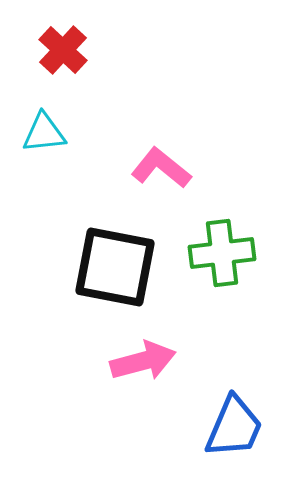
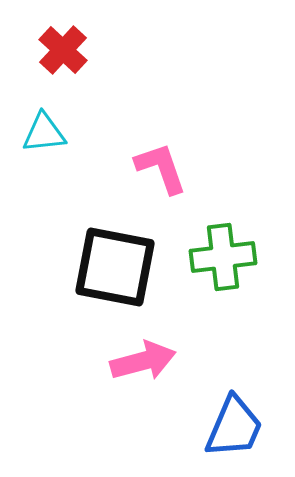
pink L-shape: rotated 32 degrees clockwise
green cross: moved 1 px right, 4 px down
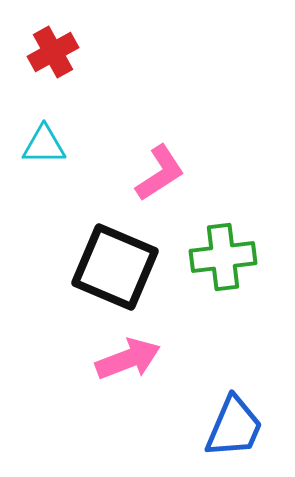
red cross: moved 10 px left, 2 px down; rotated 18 degrees clockwise
cyan triangle: moved 12 px down; rotated 6 degrees clockwise
pink L-shape: moved 1 px left, 5 px down; rotated 76 degrees clockwise
black square: rotated 12 degrees clockwise
pink arrow: moved 15 px left, 2 px up; rotated 6 degrees counterclockwise
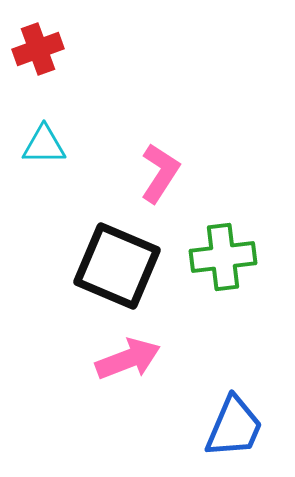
red cross: moved 15 px left, 3 px up; rotated 9 degrees clockwise
pink L-shape: rotated 24 degrees counterclockwise
black square: moved 2 px right, 1 px up
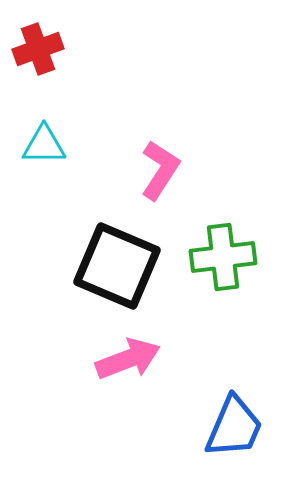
pink L-shape: moved 3 px up
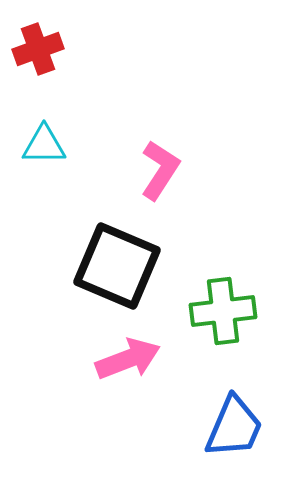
green cross: moved 54 px down
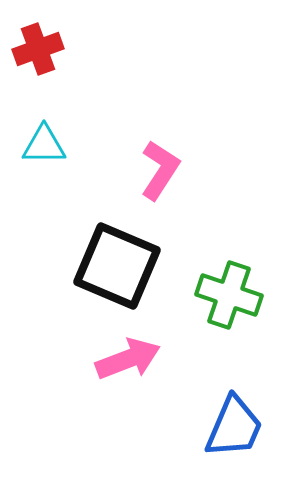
green cross: moved 6 px right, 16 px up; rotated 26 degrees clockwise
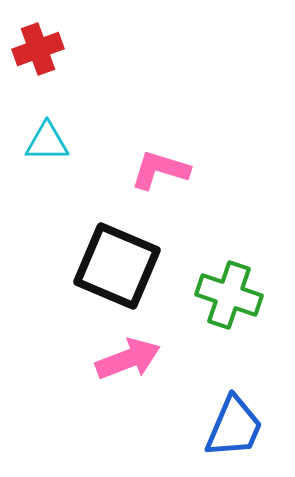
cyan triangle: moved 3 px right, 3 px up
pink L-shape: rotated 106 degrees counterclockwise
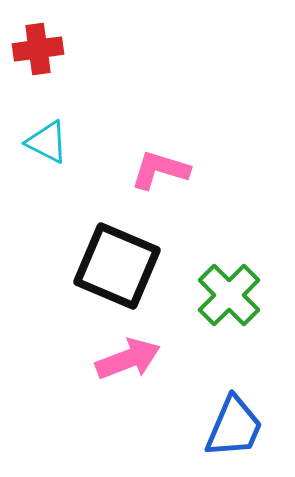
red cross: rotated 12 degrees clockwise
cyan triangle: rotated 27 degrees clockwise
green cross: rotated 26 degrees clockwise
